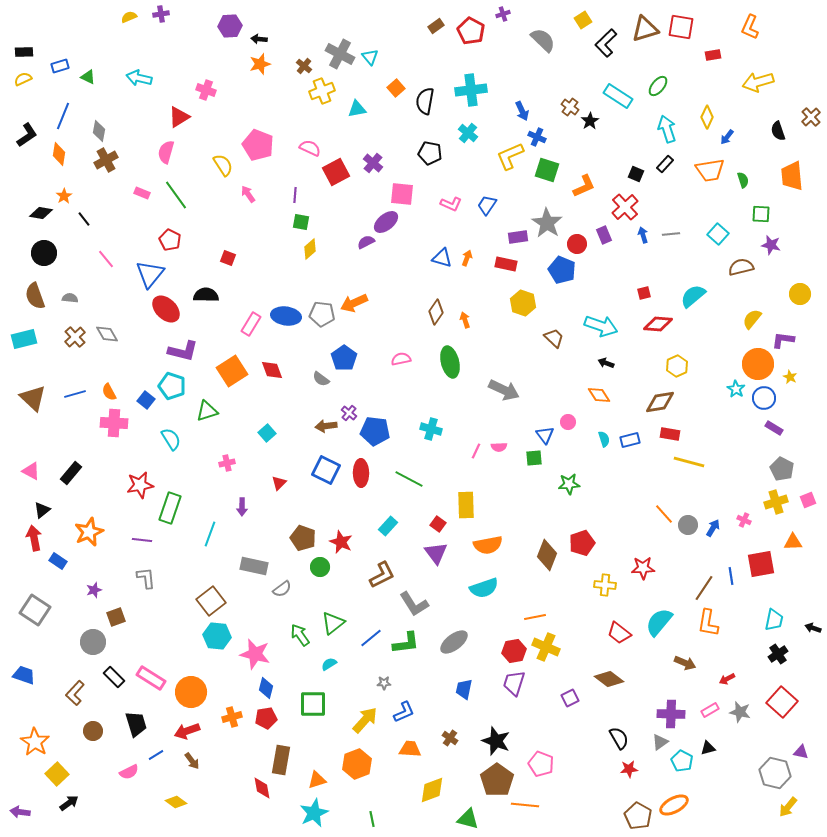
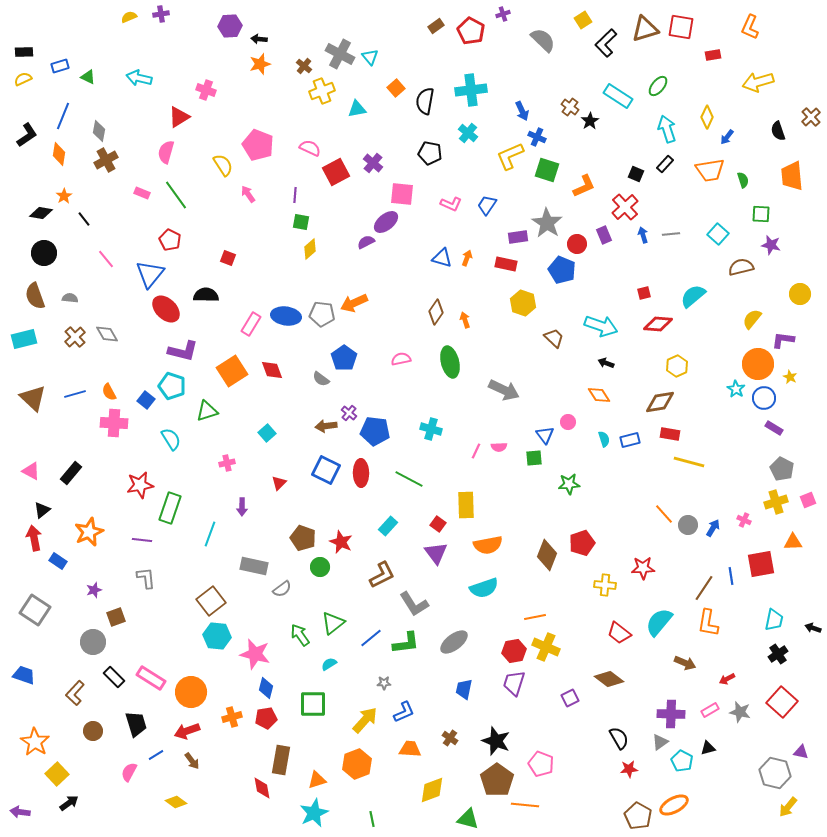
pink semicircle at (129, 772): rotated 144 degrees clockwise
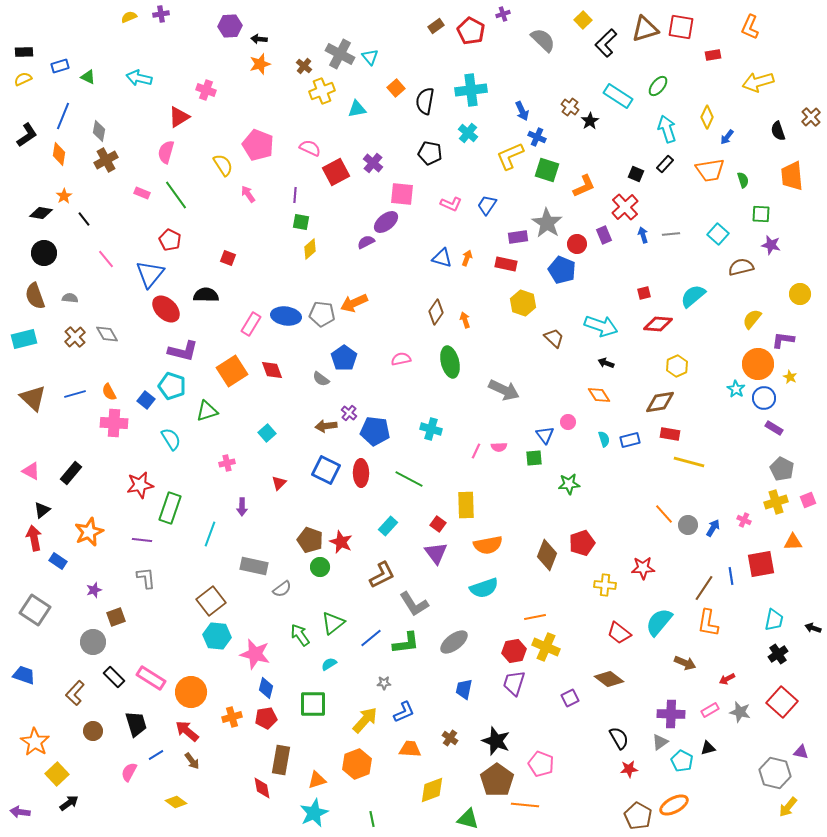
yellow square at (583, 20): rotated 12 degrees counterclockwise
brown pentagon at (303, 538): moved 7 px right, 2 px down
red arrow at (187, 731): rotated 60 degrees clockwise
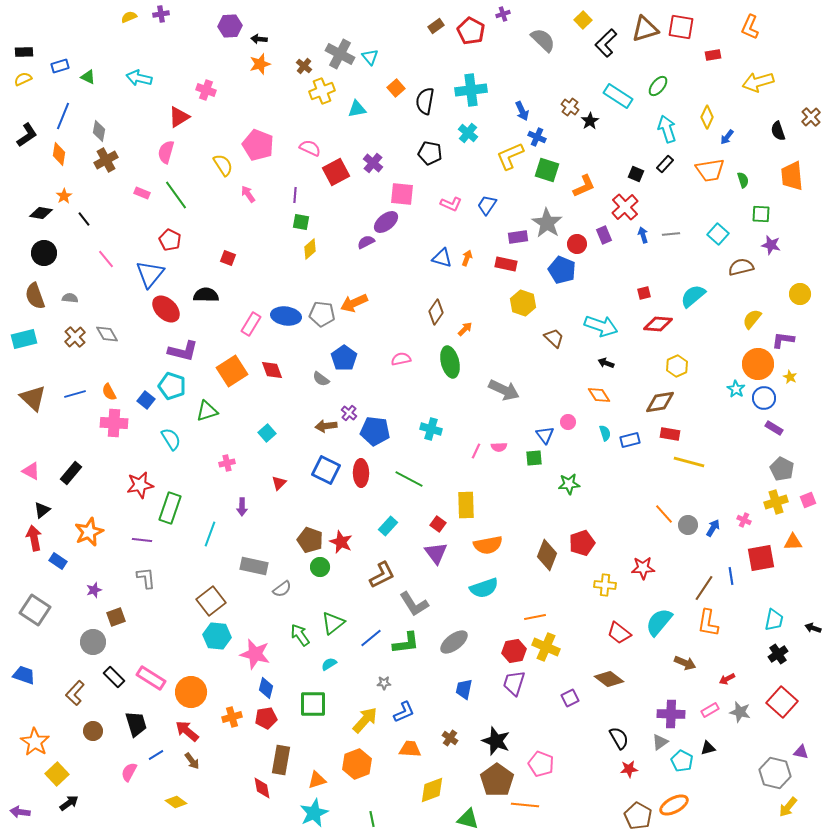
orange arrow at (465, 320): moved 9 px down; rotated 63 degrees clockwise
cyan semicircle at (604, 439): moved 1 px right, 6 px up
red square at (761, 564): moved 6 px up
